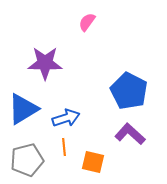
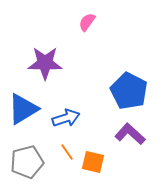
orange line: moved 3 px right, 5 px down; rotated 30 degrees counterclockwise
gray pentagon: moved 2 px down
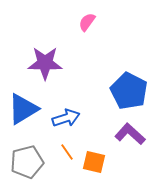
orange square: moved 1 px right
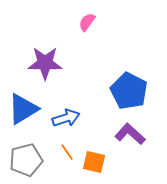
gray pentagon: moved 1 px left, 2 px up
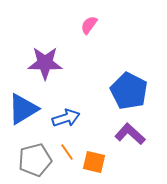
pink semicircle: moved 2 px right, 3 px down
gray pentagon: moved 9 px right
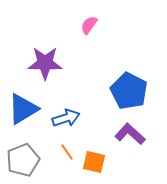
gray pentagon: moved 12 px left; rotated 8 degrees counterclockwise
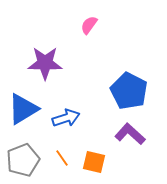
orange line: moved 5 px left, 6 px down
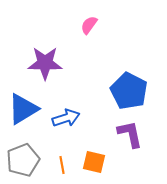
purple L-shape: rotated 36 degrees clockwise
orange line: moved 7 px down; rotated 24 degrees clockwise
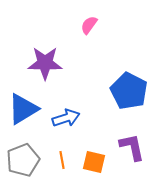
purple L-shape: moved 2 px right, 13 px down
orange line: moved 5 px up
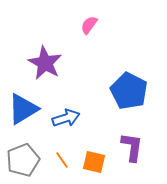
purple star: rotated 28 degrees clockwise
purple L-shape: rotated 20 degrees clockwise
orange line: rotated 24 degrees counterclockwise
